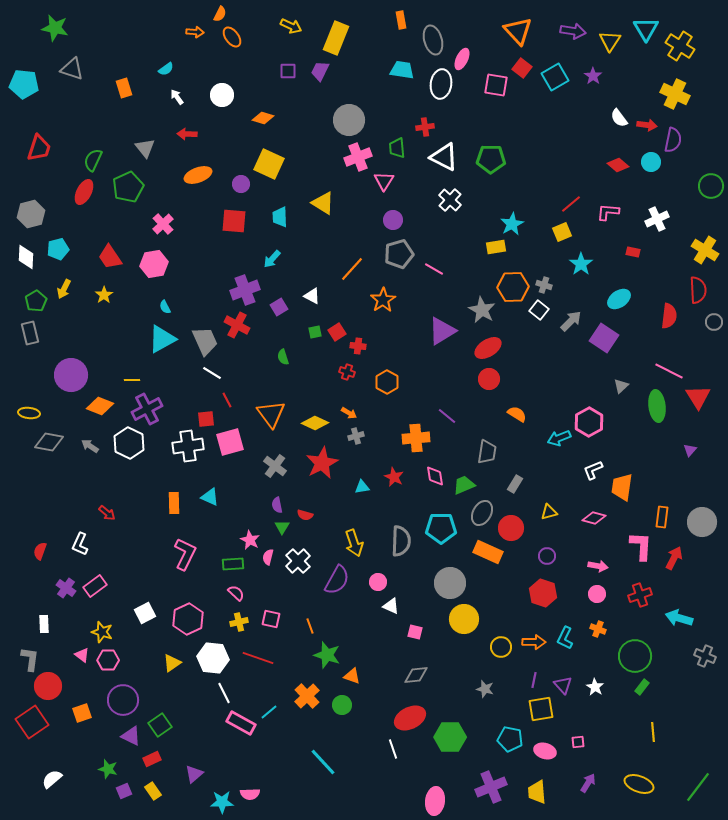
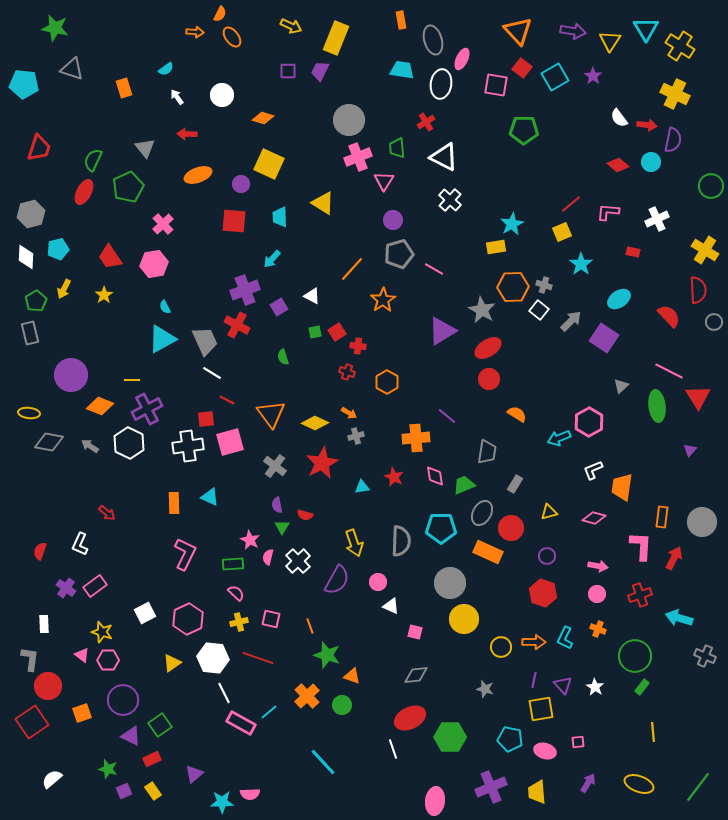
red cross at (425, 127): moved 1 px right, 5 px up; rotated 24 degrees counterclockwise
green pentagon at (491, 159): moved 33 px right, 29 px up
red semicircle at (669, 316): rotated 50 degrees counterclockwise
red line at (227, 400): rotated 35 degrees counterclockwise
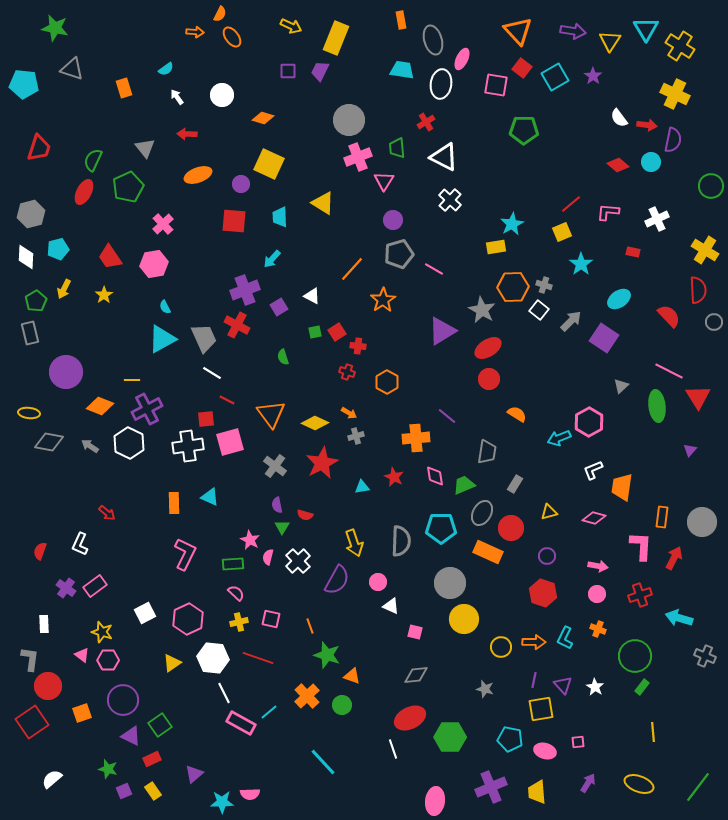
gray trapezoid at (205, 341): moved 1 px left, 3 px up
purple circle at (71, 375): moved 5 px left, 3 px up
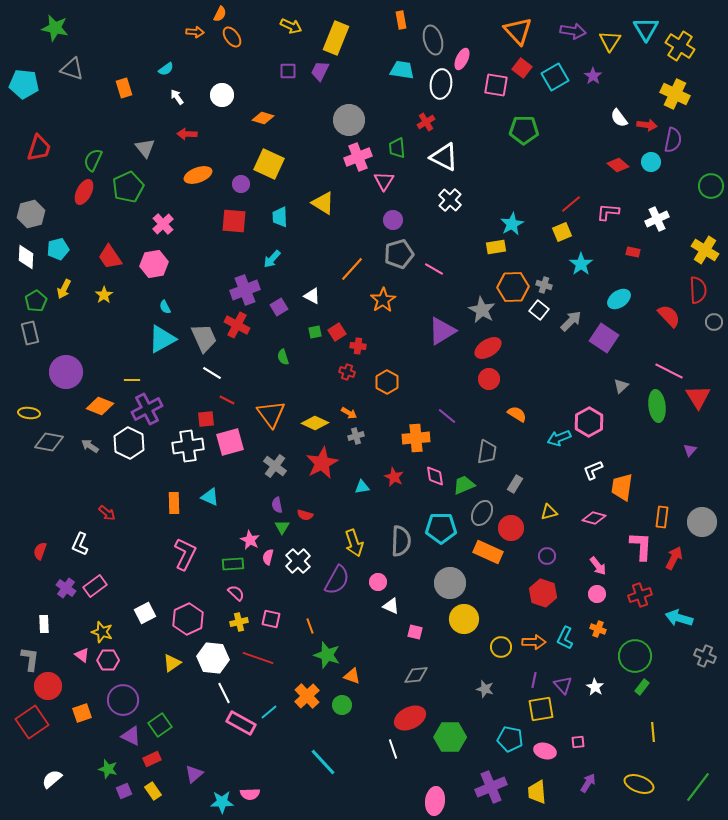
pink arrow at (598, 566): rotated 42 degrees clockwise
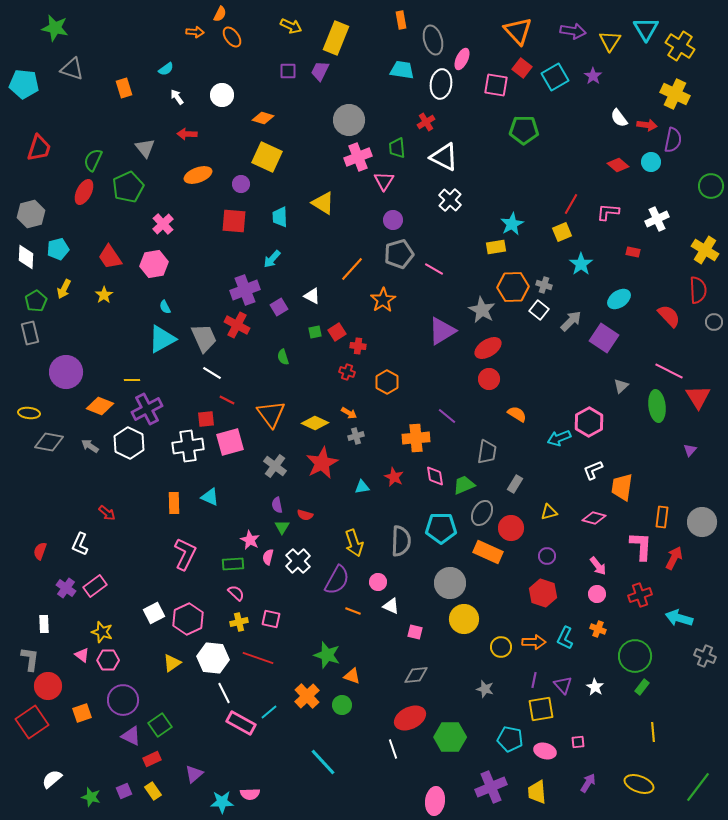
yellow square at (269, 164): moved 2 px left, 7 px up
red line at (571, 204): rotated 20 degrees counterclockwise
white square at (145, 613): moved 9 px right
orange line at (310, 626): moved 43 px right, 15 px up; rotated 49 degrees counterclockwise
green star at (108, 769): moved 17 px left, 28 px down
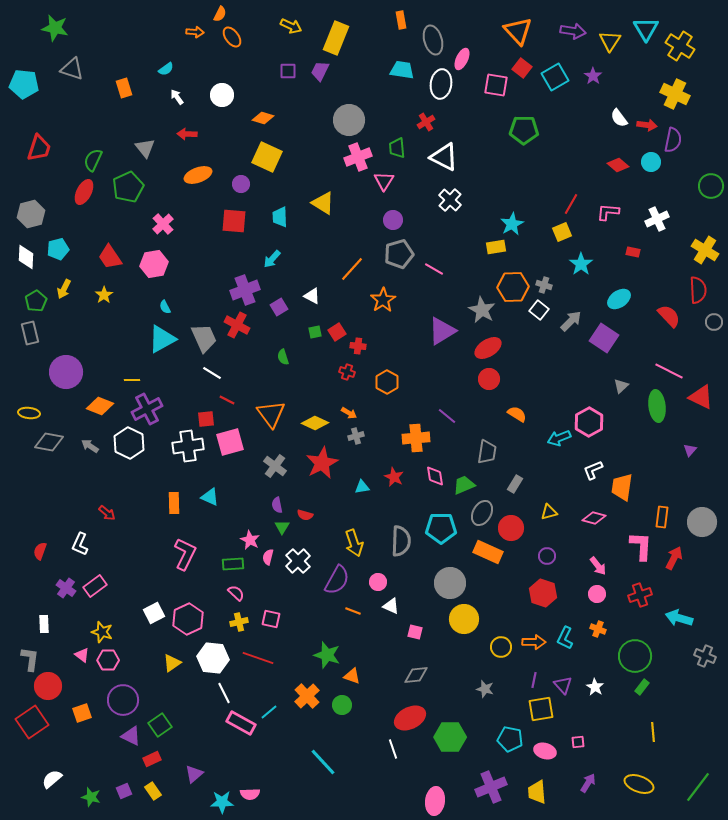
red triangle at (698, 397): moved 3 px right; rotated 32 degrees counterclockwise
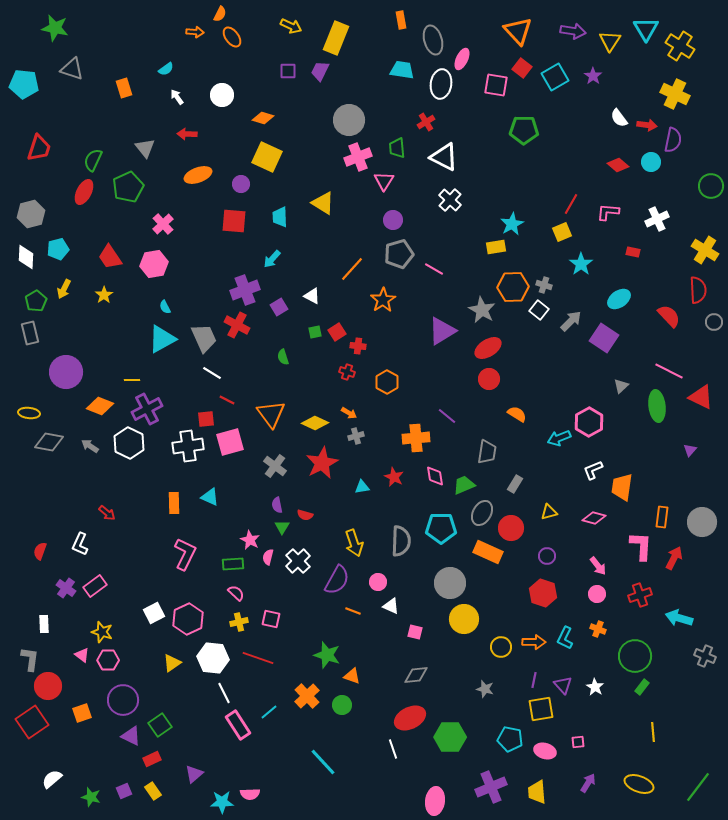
pink rectangle at (241, 723): moved 3 px left, 2 px down; rotated 28 degrees clockwise
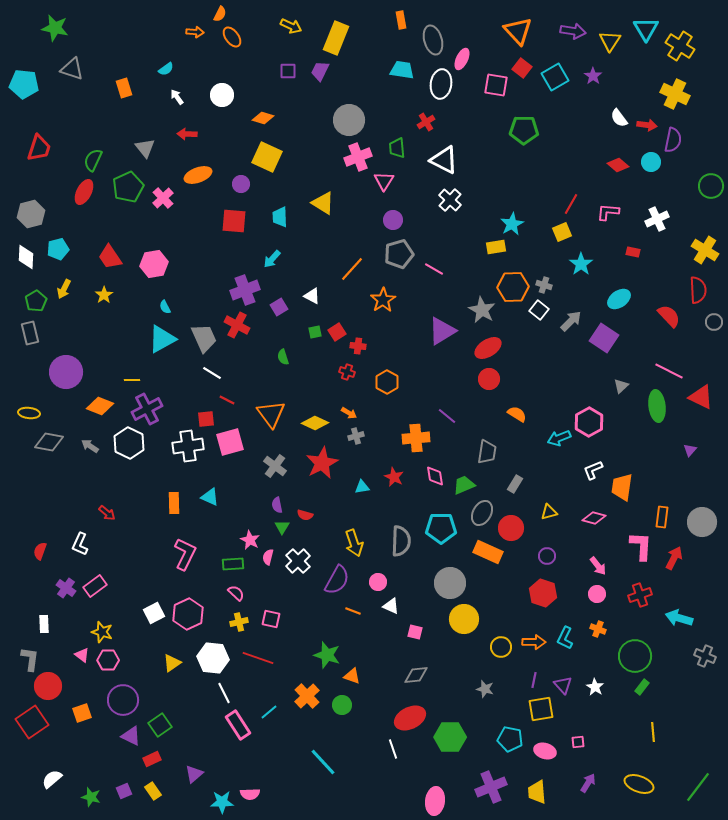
white triangle at (444, 157): moved 3 px down
pink cross at (163, 224): moved 26 px up
pink hexagon at (188, 619): moved 5 px up
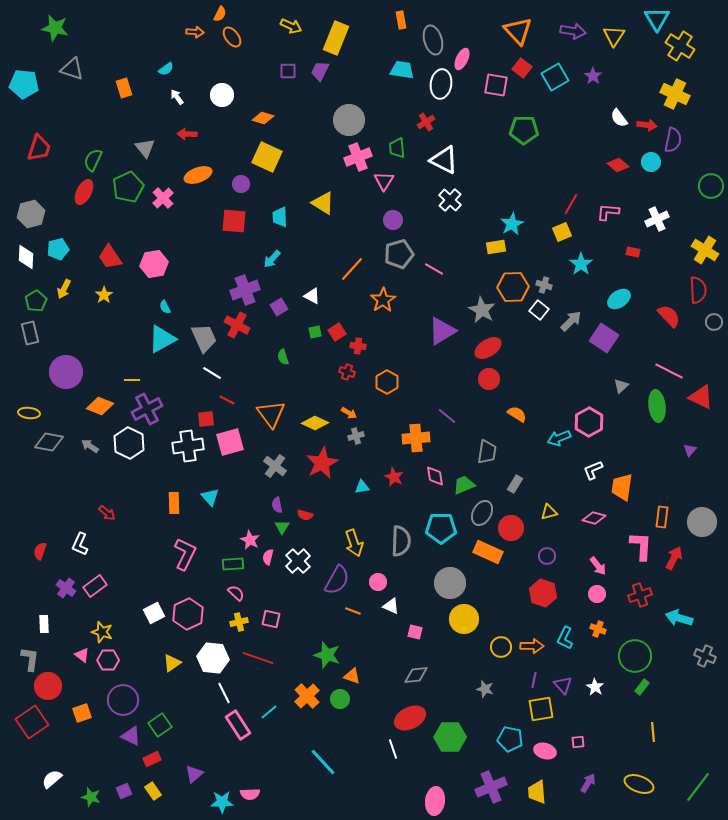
cyan triangle at (646, 29): moved 11 px right, 10 px up
yellow triangle at (610, 41): moved 4 px right, 5 px up
cyan triangle at (210, 497): rotated 24 degrees clockwise
orange arrow at (534, 642): moved 2 px left, 4 px down
green circle at (342, 705): moved 2 px left, 6 px up
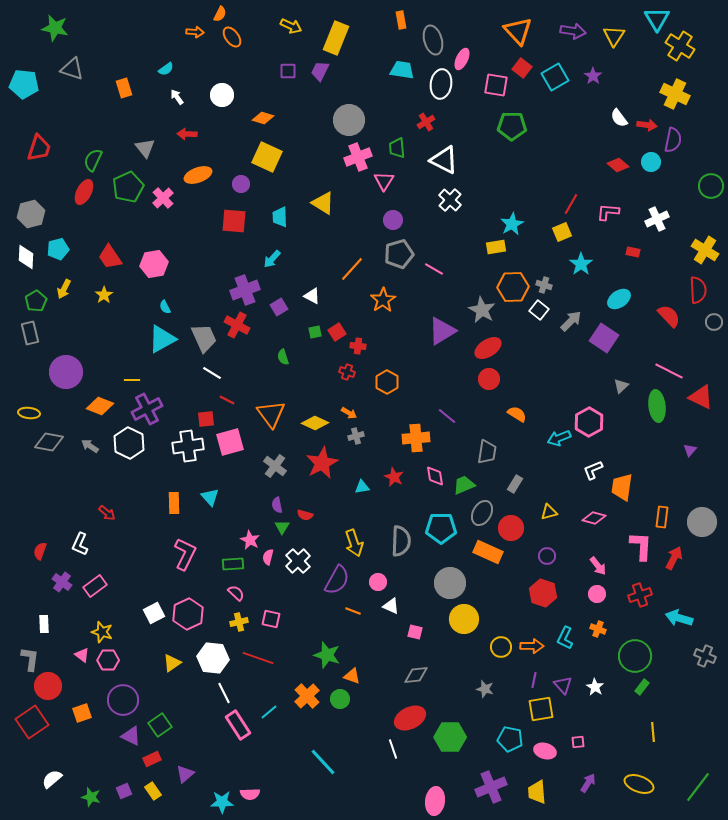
green pentagon at (524, 130): moved 12 px left, 4 px up
purple cross at (66, 588): moved 4 px left, 6 px up
purple triangle at (194, 774): moved 9 px left
